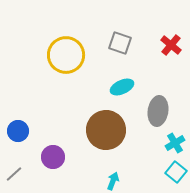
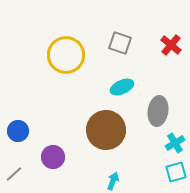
cyan square: rotated 35 degrees clockwise
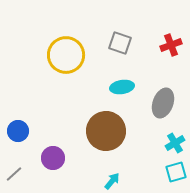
red cross: rotated 30 degrees clockwise
cyan ellipse: rotated 15 degrees clockwise
gray ellipse: moved 5 px right, 8 px up; rotated 12 degrees clockwise
brown circle: moved 1 px down
purple circle: moved 1 px down
cyan arrow: moved 1 px left; rotated 18 degrees clockwise
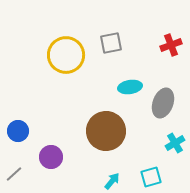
gray square: moved 9 px left; rotated 30 degrees counterclockwise
cyan ellipse: moved 8 px right
purple circle: moved 2 px left, 1 px up
cyan square: moved 25 px left, 5 px down
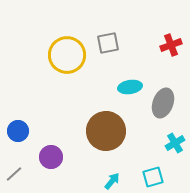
gray square: moved 3 px left
yellow circle: moved 1 px right
cyan square: moved 2 px right
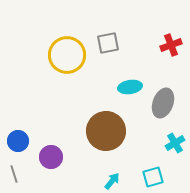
blue circle: moved 10 px down
gray line: rotated 66 degrees counterclockwise
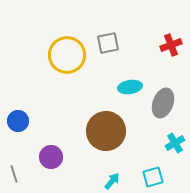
blue circle: moved 20 px up
